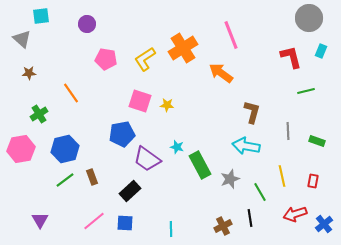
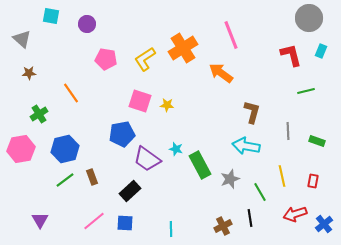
cyan square at (41, 16): moved 10 px right; rotated 18 degrees clockwise
red L-shape at (291, 57): moved 2 px up
cyan star at (177, 147): moved 1 px left, 2 px down
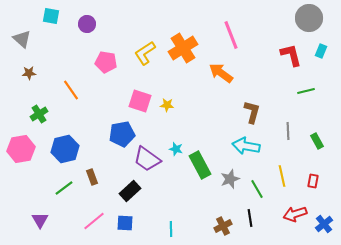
pink pentagon at (106, 59): moved 3 px down
yellow L-shape at (145, 59): moved 6 px up
orange line at (71, 93): moved 3 px up
green rectangle at (317, 141): rotated 42 degrees clockwise
green line at (65, 180): moved 1 px left, 8 px down
green line at (260, 192): moved 3 px left, 3 px up
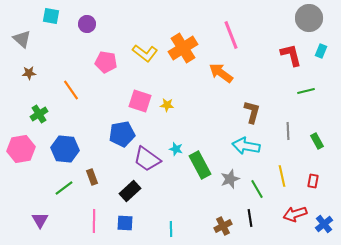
yellow L-shape at (145, 53): rotated 110 degrees counterclockwise
blue hexagon at (65, 149): rotated 20 degrees clockwise
pink line at (94, 221): rotated 50 degrees counterclockwise
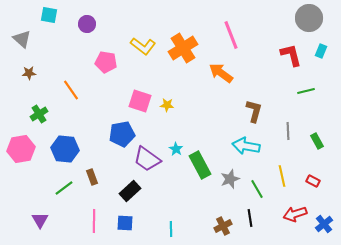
cyan square at (51, 16): moved 2 px left, 1 px up
yellow L-shape at (145, 53): moved 2 px left, 7 px up
brown L-shape at (252, 112): moved 2 px right, 1 px up
cyan star at (176, 149): rotated 16 degrees clockwise
red rectangle at (313, 181): rotated 72 degrees counterclockwise
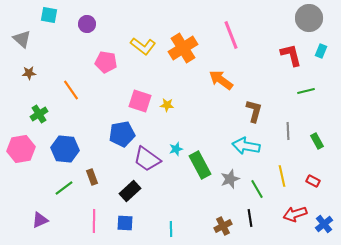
orange arrow at (221, 73): moved 7 px down
cyan star at (176, 149): rotated 24 degrees clockwise
purple triangle at (40, 220): rotated 36 degrees clockwise
